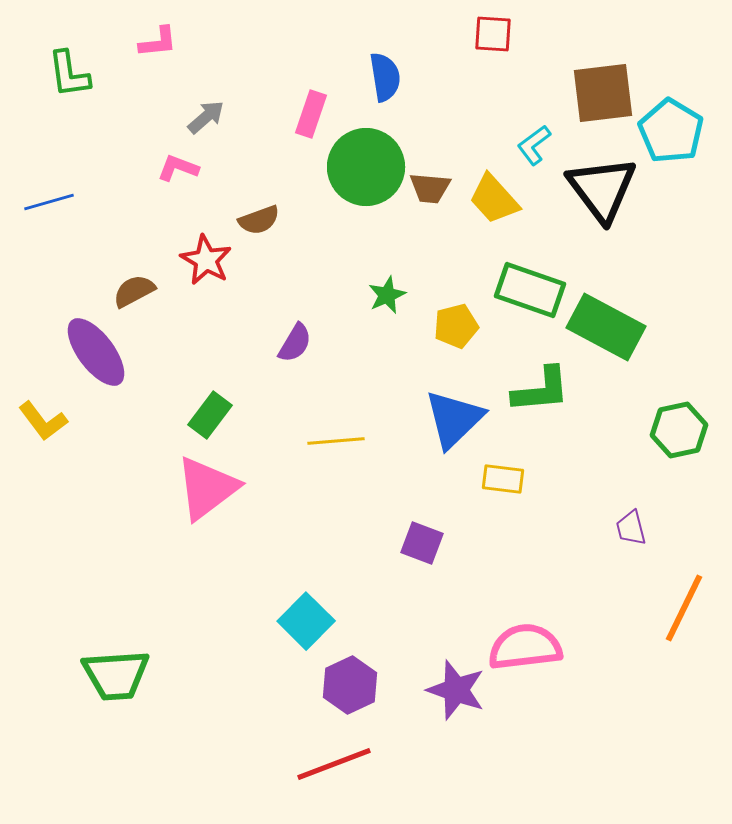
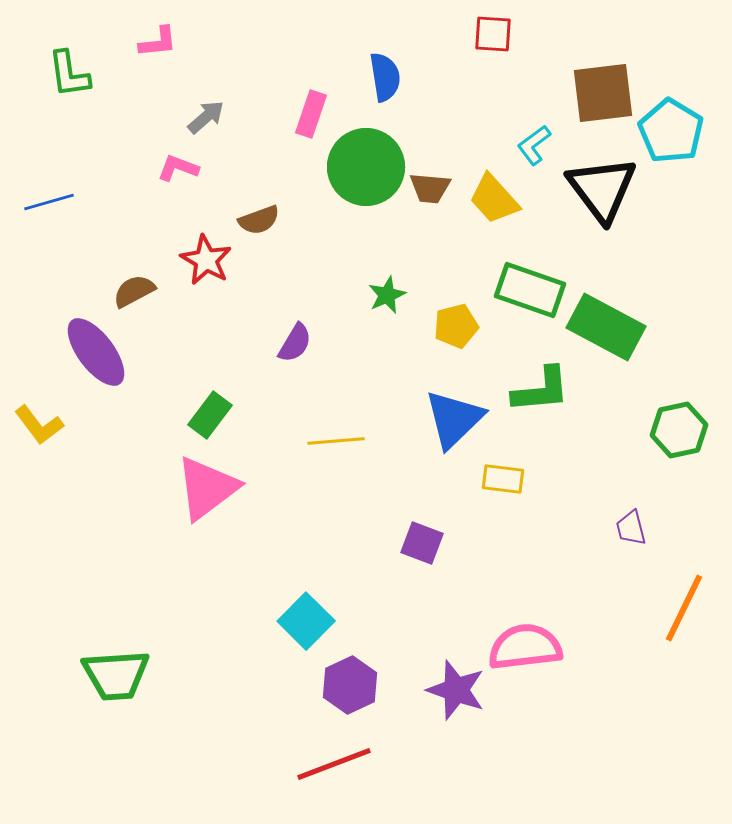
yellow L-shape at (43, 421): moved 4 px left, 4 px down
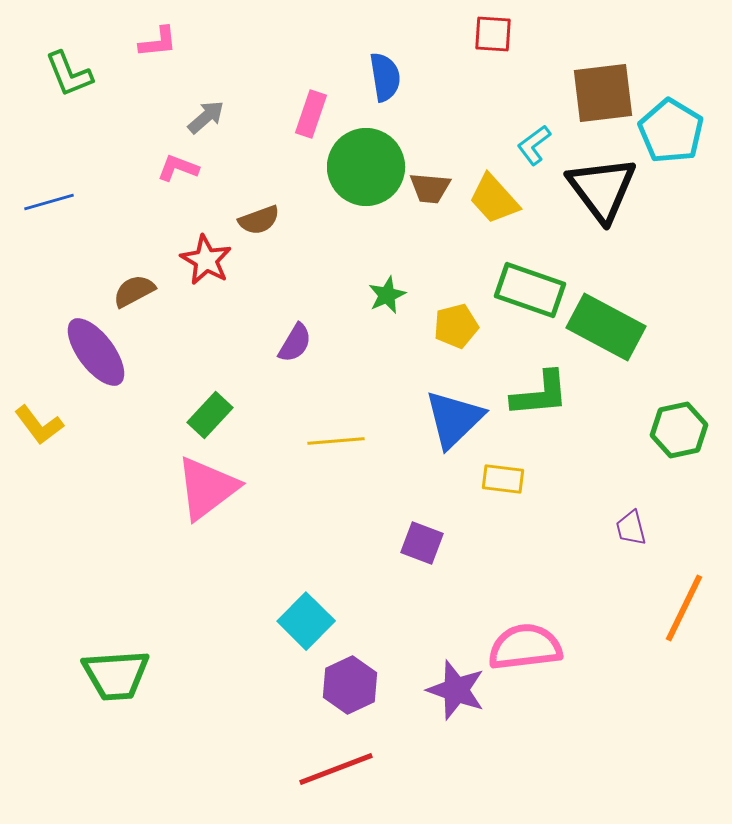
green L-shape at (69, 74): rotated 14 degrees counterclockwise
green L-shape at (541, 390): moved 1 px left, 4 px down
green rectangle at (210, 415): rotated 6 degrees clockwise
red line at (334, 764): moved 2 px right, 5 px down
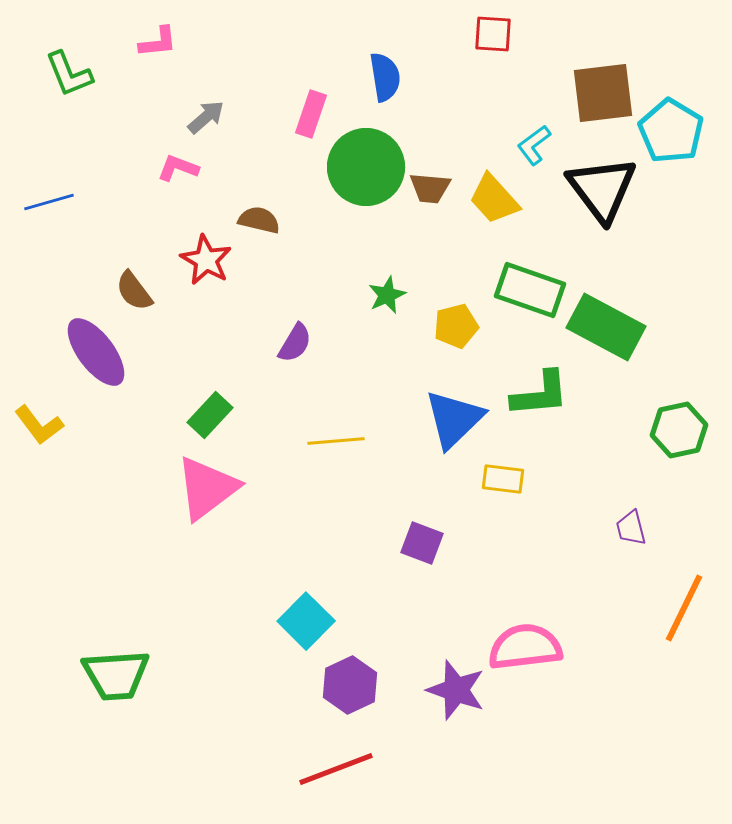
brown semicircle at (259, 220): rotated 147 degrees counterclockwise
brown semicircle at (134, 291): rotated 99 degrees counterclockwise
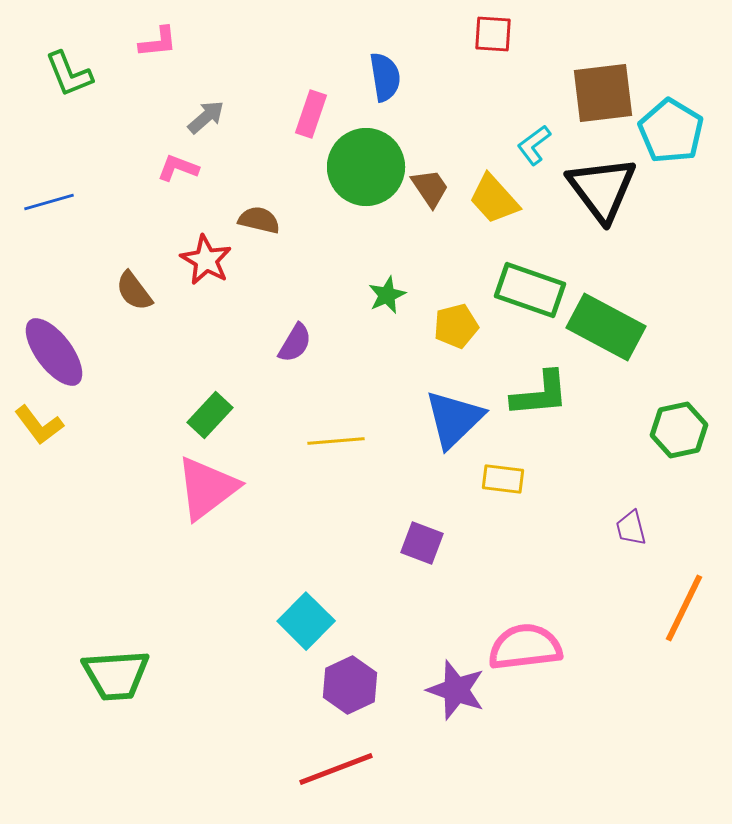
brown trapezoid at (430, 188): rotated 129 degrees counterclockwise
purple ellipse at (96, 352): moved 42 px left
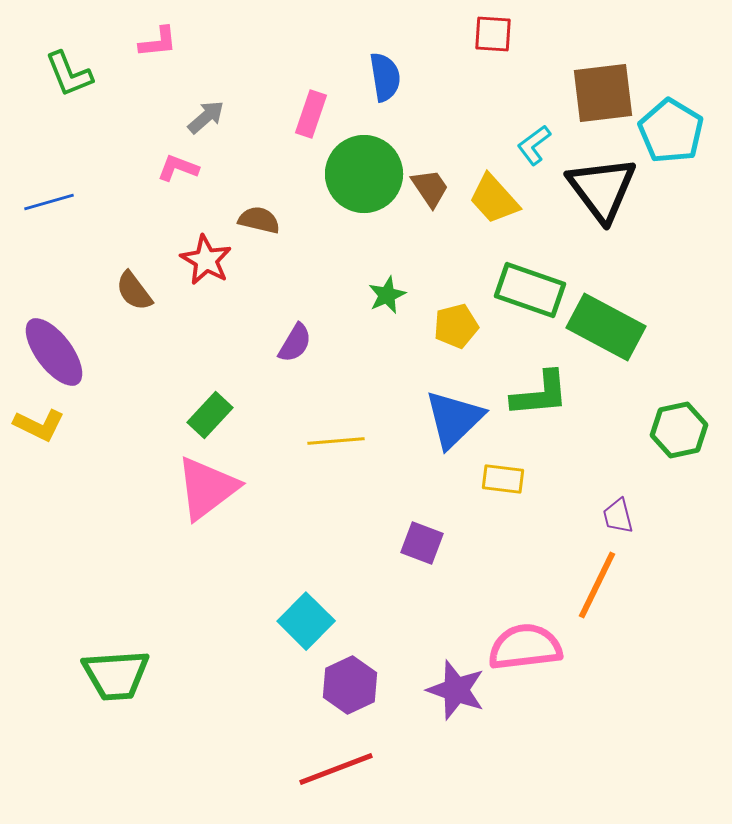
green circle at (366, 167): moved 2 px left, 7 px down
yellow L-shape at (39, 425): rotated 27 degrees counterclockwise
purple trapezoid at (631, 528): moved 13 px left, 12 px up
orange line at (684, 608): moved 87 px left, 23 px up
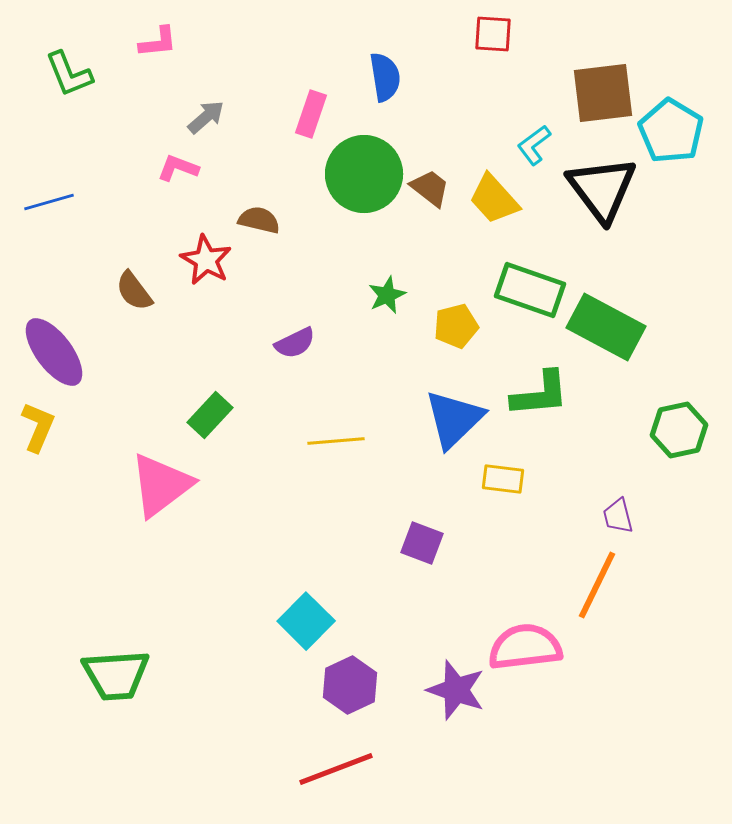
brown trapezoid at (430, 188): rotated 18 degrees counterclockwise
purple semicircle at (295, 343): rotated 33 degrees clockwise
yellow L-shape at (39, 425): moved 1 px left, 2 px down; rotated 93 degrees counterclockwise
pink triangle at (207, 488): moved 46 px left, 3 px up
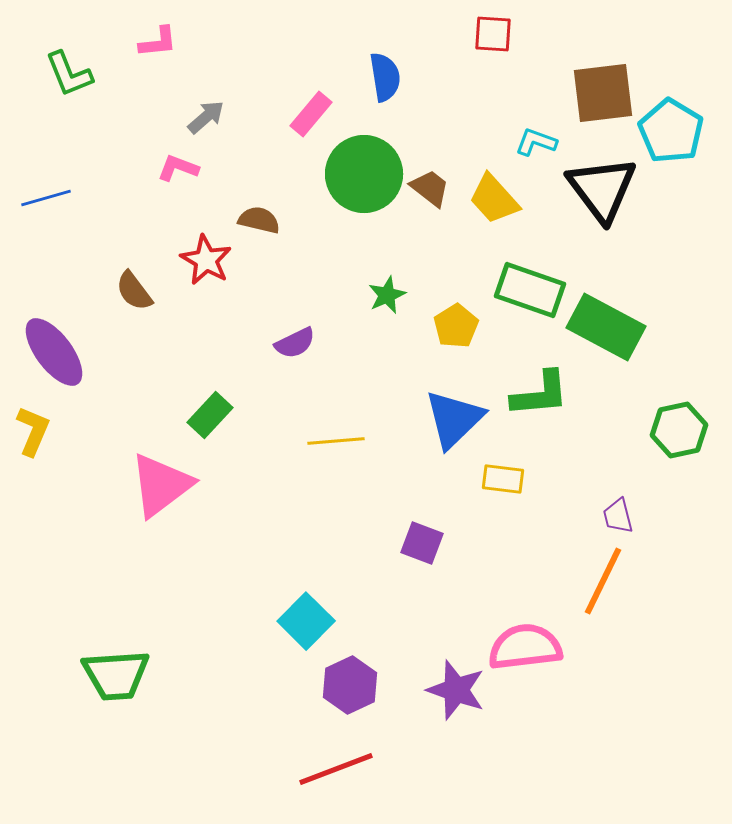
pink rectangle at (311, 114): rotated 21 degrees clockwise
cyan L-shape at (534, 145): moved 2 px right, 3 px up; rotated 57 degrees clockwise
blue line at (49, 202): moved 3 px left, 4 px up
yellow pentagon at (456, 326): rotated 18 degrees counterclockwise
yellow L-shape at (38, 427): moved 5 px left, 4 px down
orange line at (597, 585): moved 6 px right, 4 px up
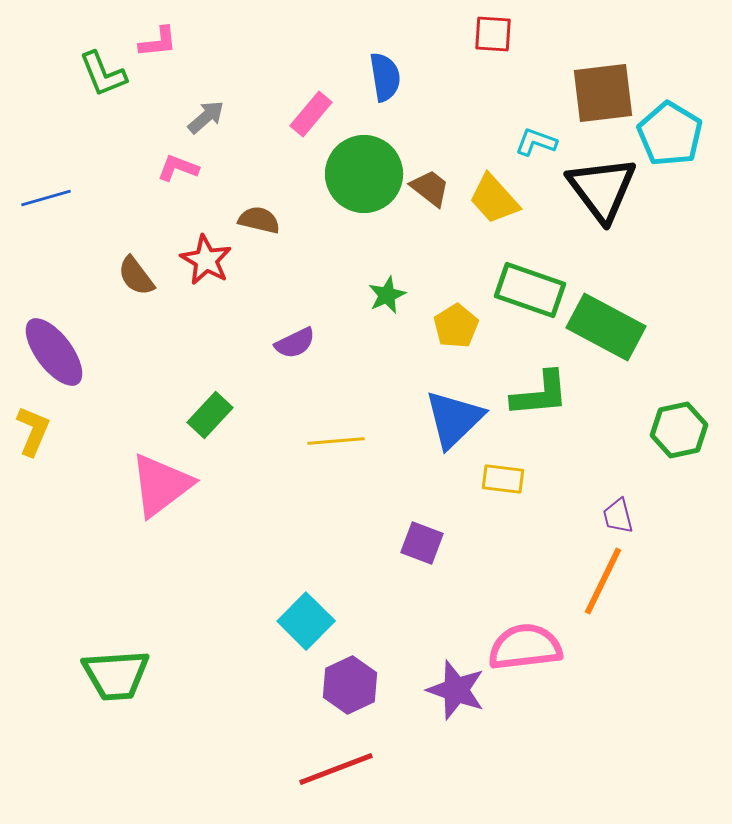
green L-shape at (69, 74): moved 34 px right
cyan pentagon at (671, 131): moved 1 px left, 3 px down
brown semicircle at (134, 291): moved 2 px right, 15 px up
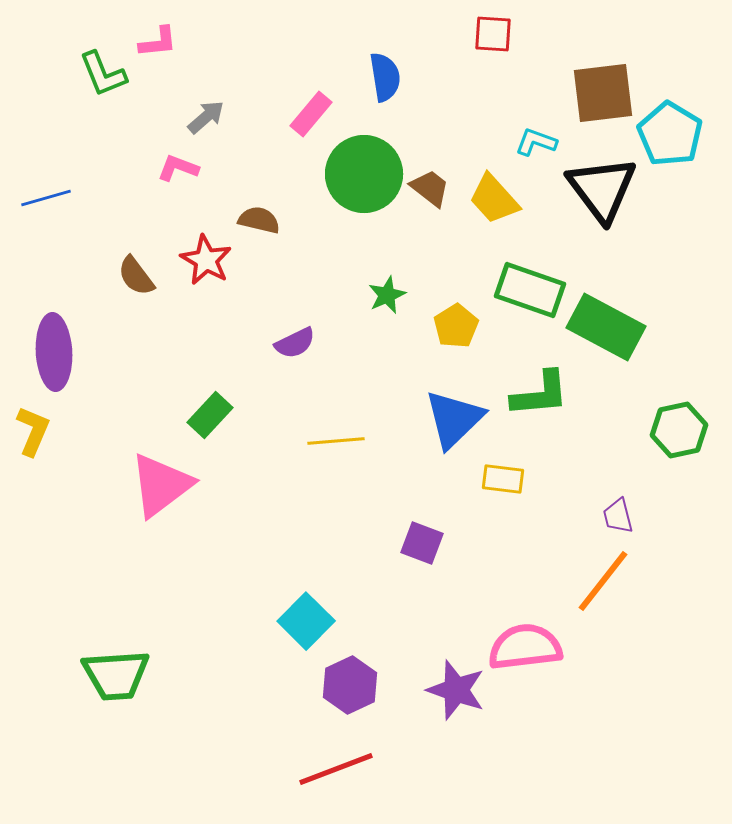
purple ellipse at (54, 352): rotated 34 degrees clockwise
orange line at (603, 581): rotated 12 degrees clockwise
